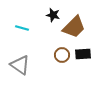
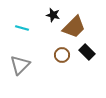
black rectangle: moved 4 px right, 2 px up; rotated 49 degrees clockwise
gray triangle: rotated 40 degrees clockwise
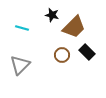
black star: moved 1 px left
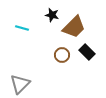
gray triangle: moved 19 px down
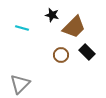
brown circle: moved 1 px left
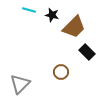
cyan line: moved 7 px right, 18 px up
brown circle: moved 17 px down
